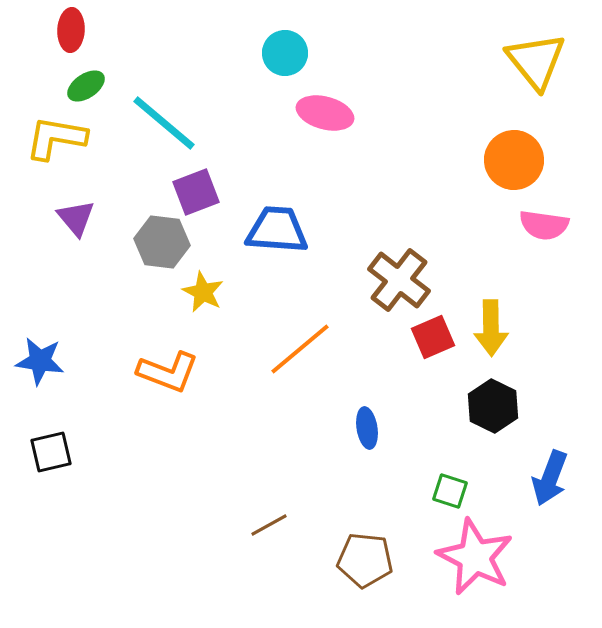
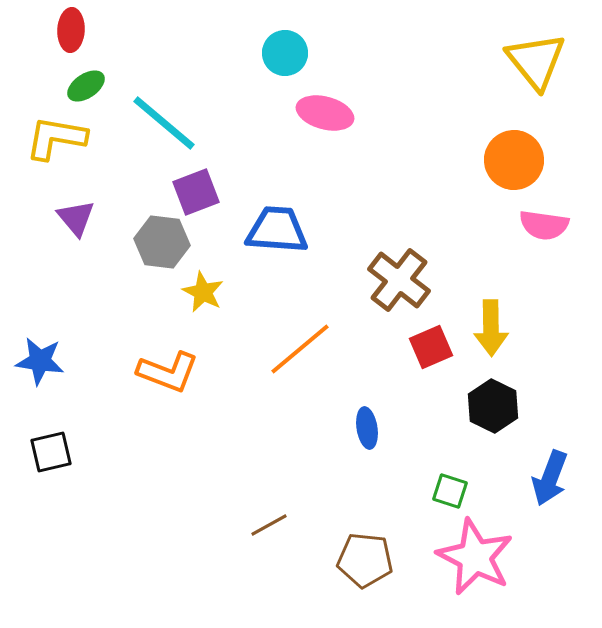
red square: moved 2 px left, 10 px down
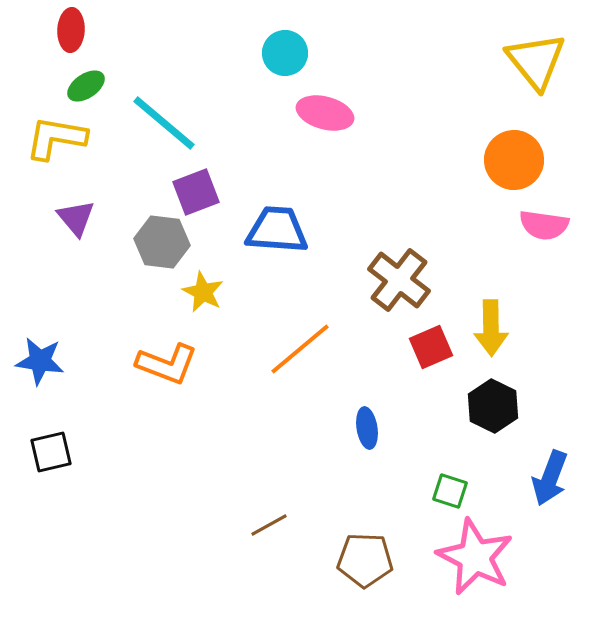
orange L-shape: moved 1 px left, 8 px up
brown pentagon: rotated 4 degrees counterclockwise
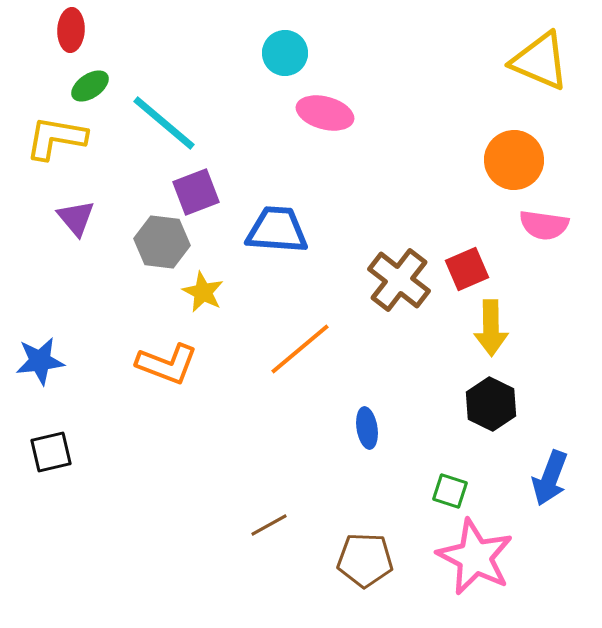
yellow triangle: moved 4 px right; rotated 28 degrees counterclockwise
green ellipse: moved 4 px right
red square: moved 36 px right, 78 px up
blue star: rotated 15 degrees counterclockwise
black hexagon: moved 2 px left, 2 px up
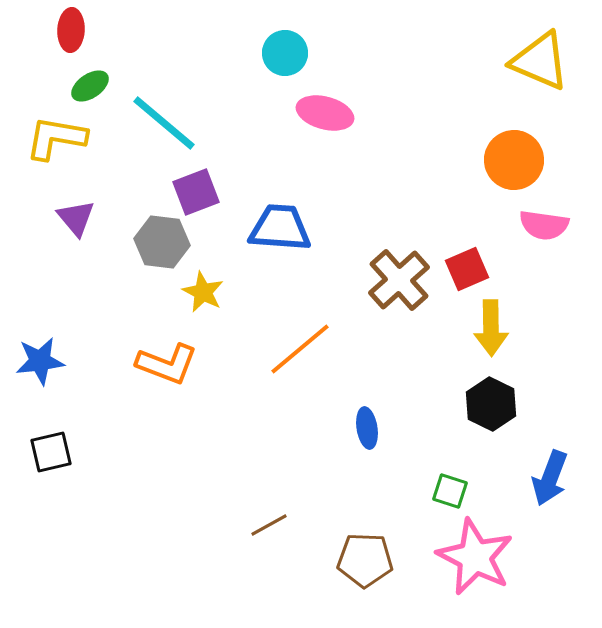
blue trapezoid: moved 3 px right, 2 px up
brown cross: rotated 10 degrees clockwise
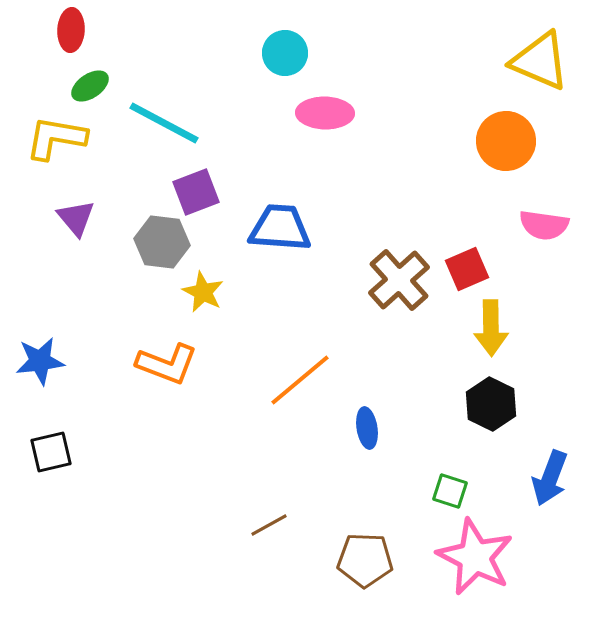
pink ellipse: rotated 14 degrees counterclockwise
cyan line: rotated 12 degrees counterclockwise
orange circle: moved 8 px left, 19 px up
orange line: moved 31 px down
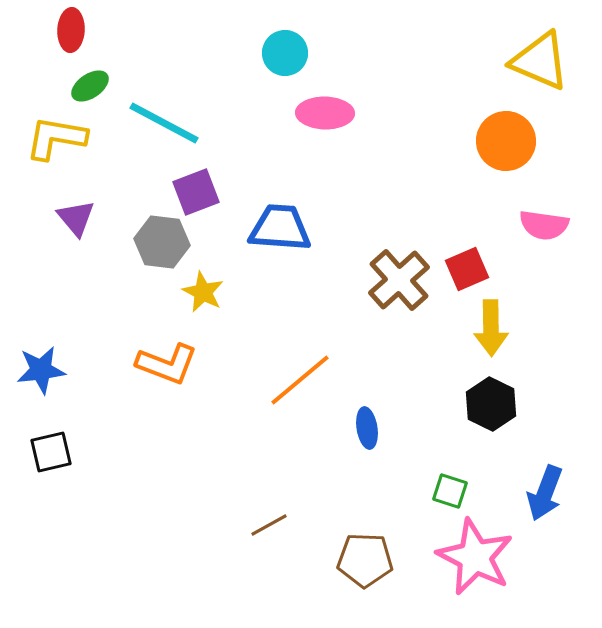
blue star: moved 1 px right, 9 px down
blue arrow: moved 5 px left, 15 px down
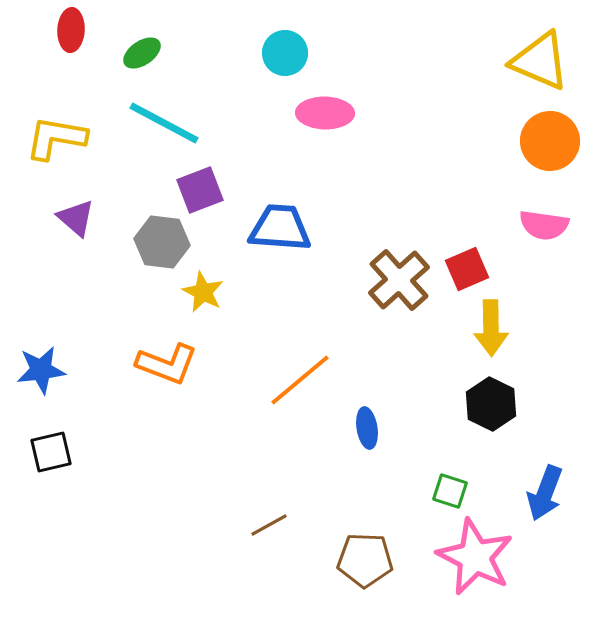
green ellipse: moved 52 px right, 33 px up
orange circle: moved 44 px right
purple square: moved 4 px right, 2 px up
purple triangle: rotated 9 degrees counterclockwise
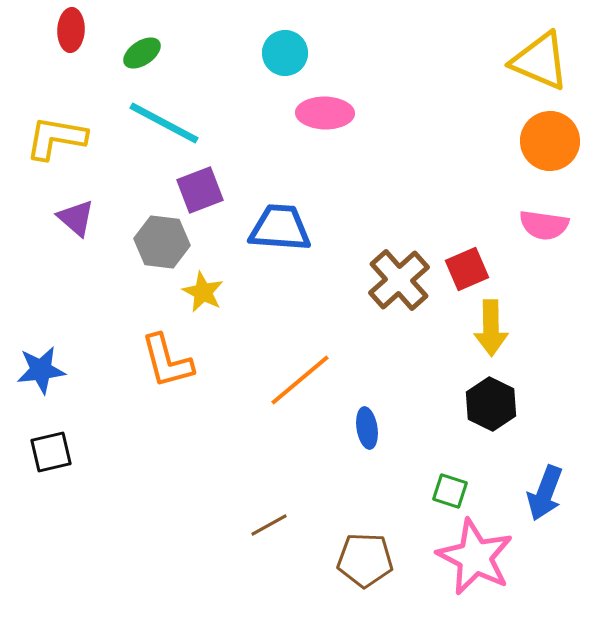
orange L-shape: moved 3 px up; rotated 54 degrees clockwise
